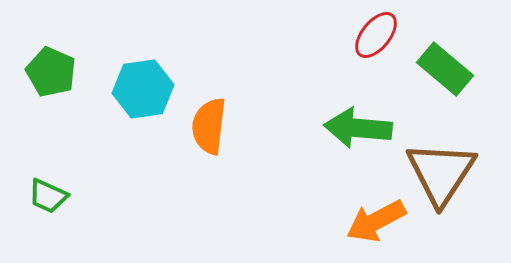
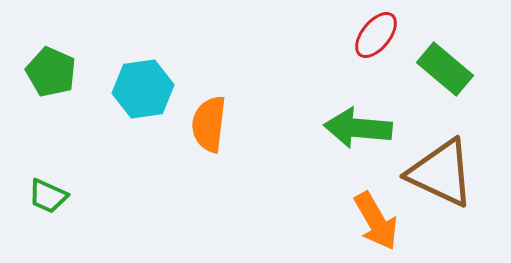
orange semicircle: moved 2 px up
brown triangle: rotated 38 degrees counterclockwise
orange arrow: rotated 92 degrees counterclockwise
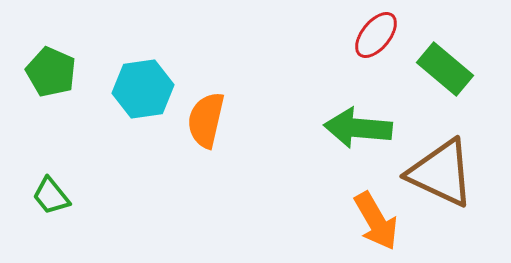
orange semicircle: moved 3 px left, 4 px up; rotated 6 degrees clockwise
green trapezoid: moved 3 px right; rotated 27 degrees clockwise
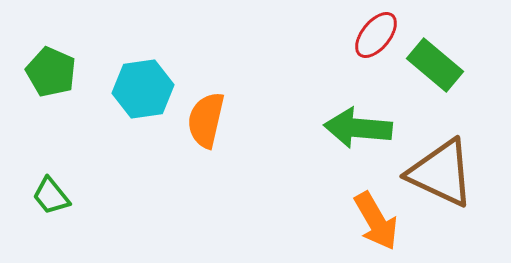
green rectangle: moved 10 px left, 4 px up
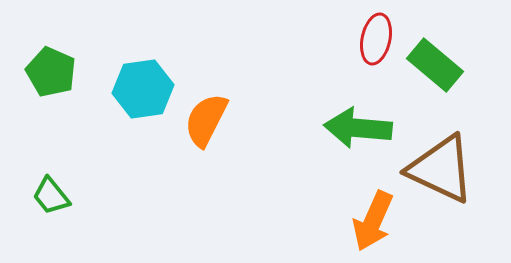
red ellipse: moved 4 px down; rotated 27 degrees counterclockwise
orange semicircle: rotated 14 degrees clockwise
brown triangle: moved 4 px up
orange arrow: moved 3 px left; rotated 54 degrees clockwise
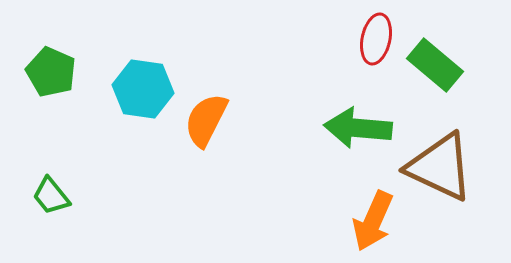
cyan hexagon: rotated 16 degrees clockwise
brown triangle: moved 1 px left, 2 px up
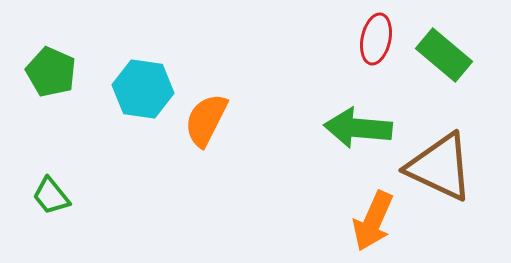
green rectangle: moved 9 px right, 10 px up
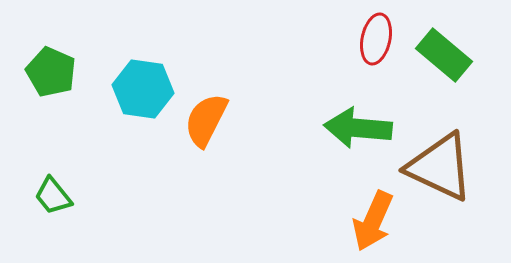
green trapezoid: moved 2 px right
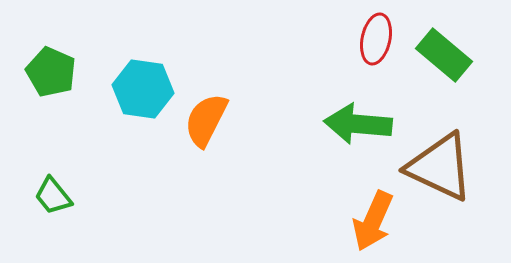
green arrow: moved 4 px up
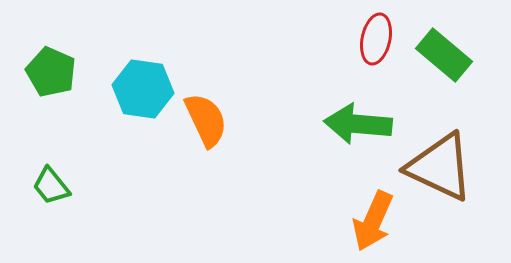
orange semicircle: rotated 128 degrees clockwise
green trapezoid: moved 2 px left, 10 px up
